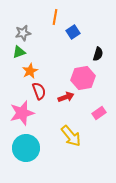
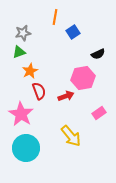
black semicircle: rotated 48 degrees clockwise
red arrow: moved 1 px up
pink star: moved 1 px left, 1 px down; rotated 25 degrees counterclockwise
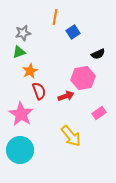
cyan circle: moved 6 px left, 2 px down
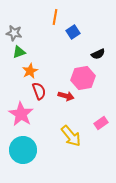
gray star: moved 9 px left; rotated 21 degrees clockwise
red arrow: rotated 35 degrees clockwise
pink rectangle: moved 2 px right, 10 px down
cyan circle: moved 3 px right
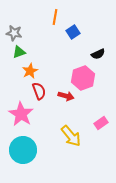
pink hexagon: rotated 10 degrees counterclockwise
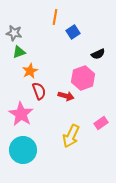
yellow arrow: rotated 65 degrees clockwise
